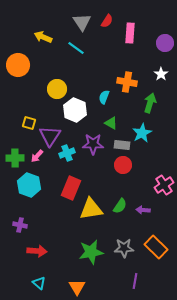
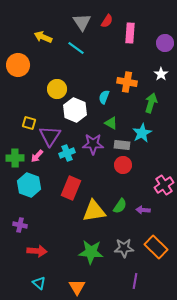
green arrow: moved 1 px right
yellow triangle: moved 3 px right, 2 px down
green star: rotated 15 degrees clockwise
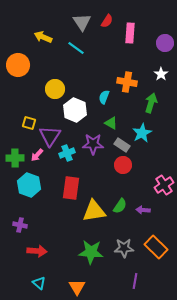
yellow circle: moved 2 px left
gray rectangle: rotated 28 degrees clockwise
pink arrow: moved 1 px up
red rectangle: rotated 15 degrees counterclockwise
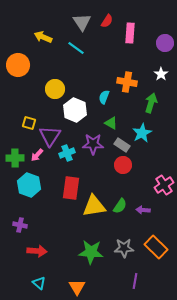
yellow triangle: moved 5 px up
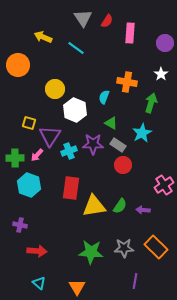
gray triangle: moved 1 px right, 4 px up
gray rectangle: moved 4 px left
cyan cross: moved 2 px right, 2 px up
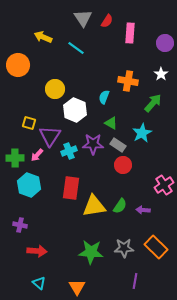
orange cross: moved 1 px right, 1 px up
green arrow: moved 2 px right; rotated 24 degrees clockwise
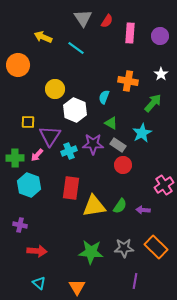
purple circle: moved 5 px left, 7 px up
yellow square: moved 1 px left, 1 px up; rotated 16 degrees counterclockwise
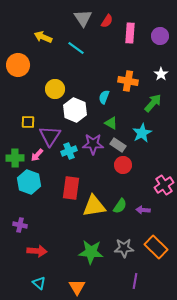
cyan hexagon: moved 3 px up
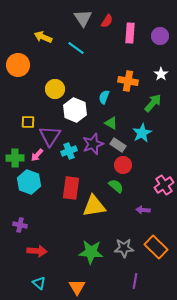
purple star: rotated 20 degrees counterclockwise
green semicircle: moved 4 px left, 20 px up; rotated 84 degrees counterclockwise
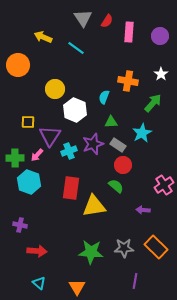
pink rectangle: moved 1 px left, 1 px up
green triangle: moved 1 px up; rotated 32 degrees counterclockwise
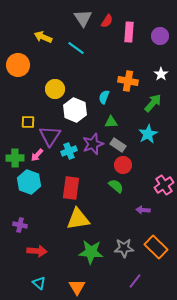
cyan star: moved 6 px right, 1 px down
yellow triangle: moved 16 px left, 13 px down
purple line: rotated 28 degrees clockwise
